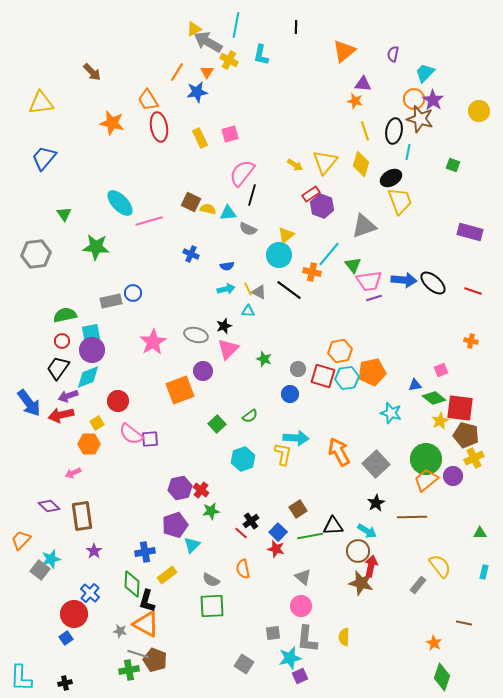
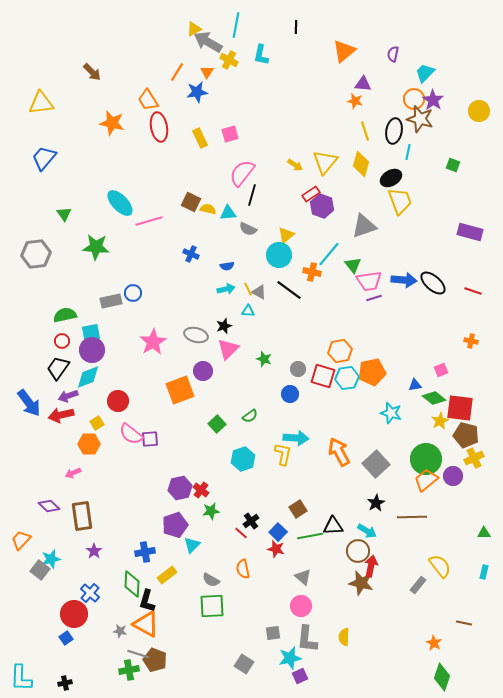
green triangle at (480, 533): moved 4 px right
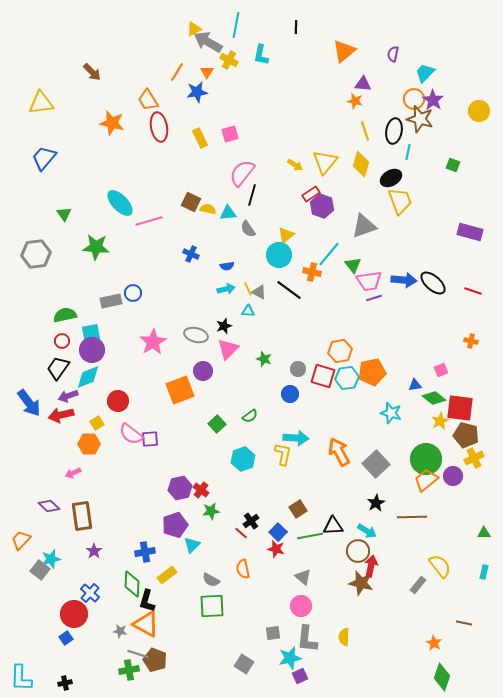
gray semicircle at (248, 229): rotated 30 degrees clockwise
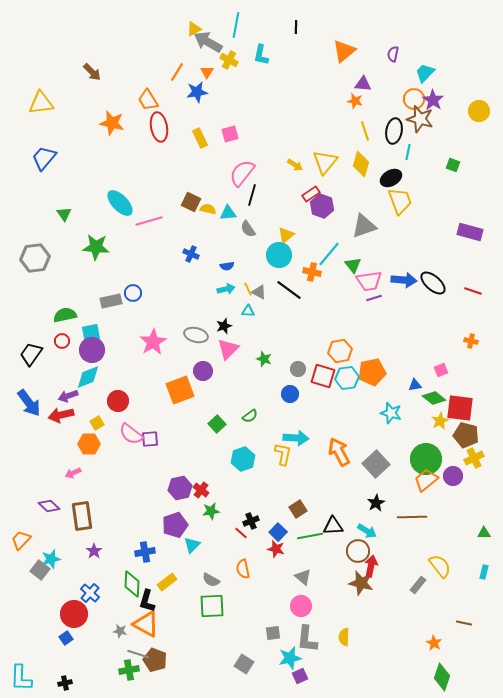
gray hexagon at (36, 254): moved 1 px left, 4 px down
black trapezoid at (58, 368): moved 27 px left, 14 px up
black cross at (251, 521): rotated 14 degrees clockwise
yellow rectangle at (167, 575): moved 7 px down
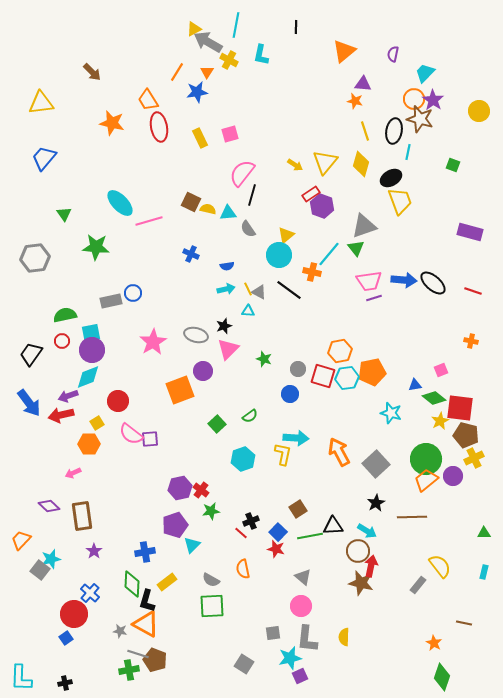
green triangle at (353, 265): moved 3 px right, 17 px up
